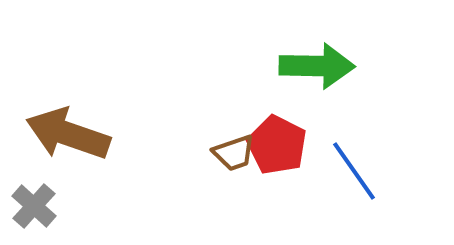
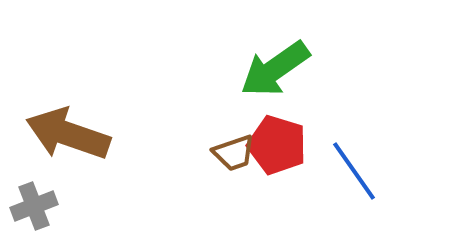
green arrow: moved 42 px left, 3 px down; rotated 144 degrees clockwise
red pentagon: rotated 10 degrees counterclockwise
gray cross: rotated 27 degrees clockwise
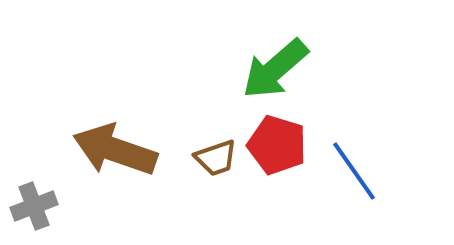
green arrow: rotated 6 degrees counterclockwise
brown arrow: moved 47 px right, 16 px down
brown trapezoid: moved 18 px left, 5 px down
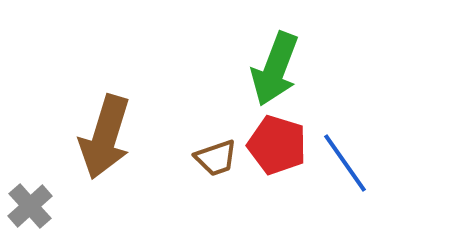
green arrow: rotated 28 degrees counterclockwise
brown arrow: moved 10 px left, 13 px up; rotated 92 degrees counterclockwise
blue line: moved 9 px left, 8 px up
gray cross: moved 4 px left; rotated 21 degrees counterclockwise
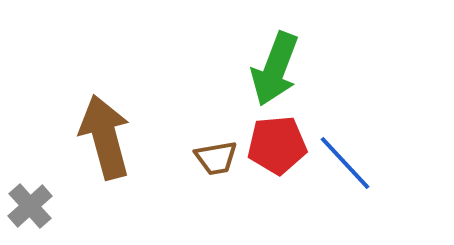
brown arrow: rotated 148 degrees clockwise
red pentagon: rotated 22 degrees counterclockwise
brown trapezoid: rotated 9 degrees clockwise
blue line: rotated 8 degrees counterclockwise
